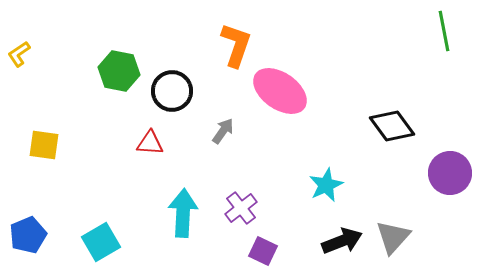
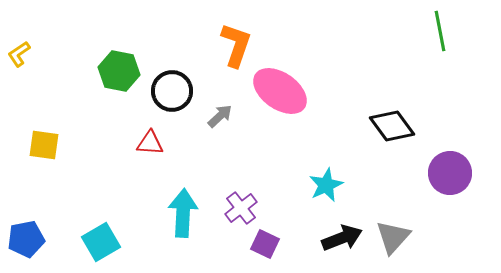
green line: moved 4 px left
gray arrow: moved 3 px left, 15 px up; rotated 12 degrees clockwise
blue pentagon: moved 2 px left, 4 px down; rotated 12 degrees clockwise
black arrow: moved 3 px up
purple square: moved 2 px right, 7 px up
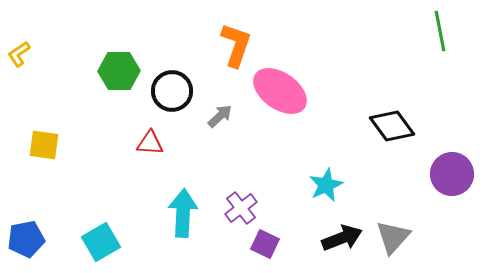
green hexagon: rotated 12 degrees counterclockwise
purple circle: moved 2 px right, 1 px down
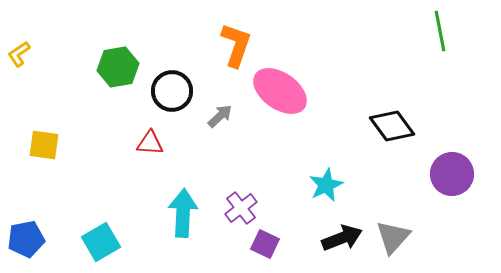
green hexagon: moved 1 px left, 4 px up; rotated 9 degrees counterclockwise
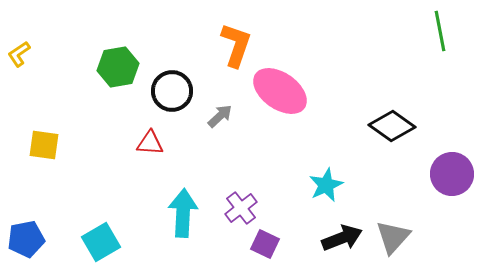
black diamond: rotated 18 degrees counterclockwise
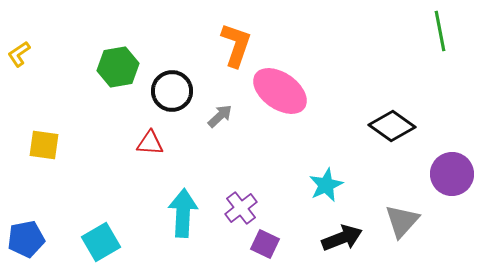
gray triangle: moved 9 px right, 16 px up
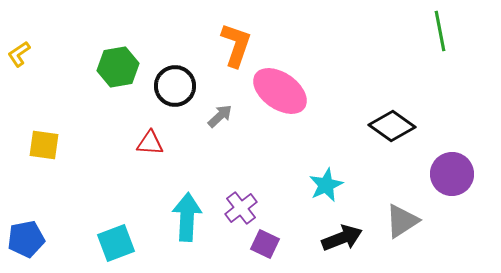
black circle: moved 3 px right, 5 px up
cyan arrow: moved 4 px right, 4 px down
gray triangle: rotated 15 degrees clockwise
cyan square: moved 15 px right, 1 px down; rotated 9 degrees clockwise
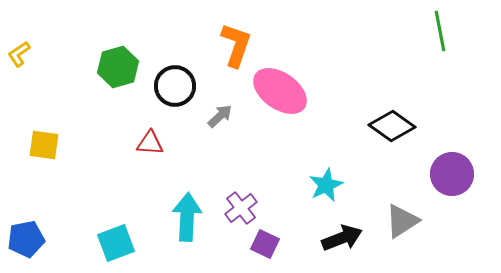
green hexagon: rotated 6 degrees counterclockwise
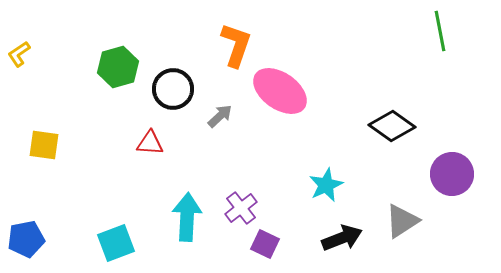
black circle: moved 2 px left, 3 px down
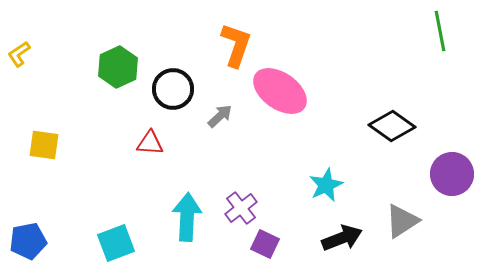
green hexagon: rotated 9 degrees counterclockwise
blue pentagon: moved 2 px right, 2 px down
